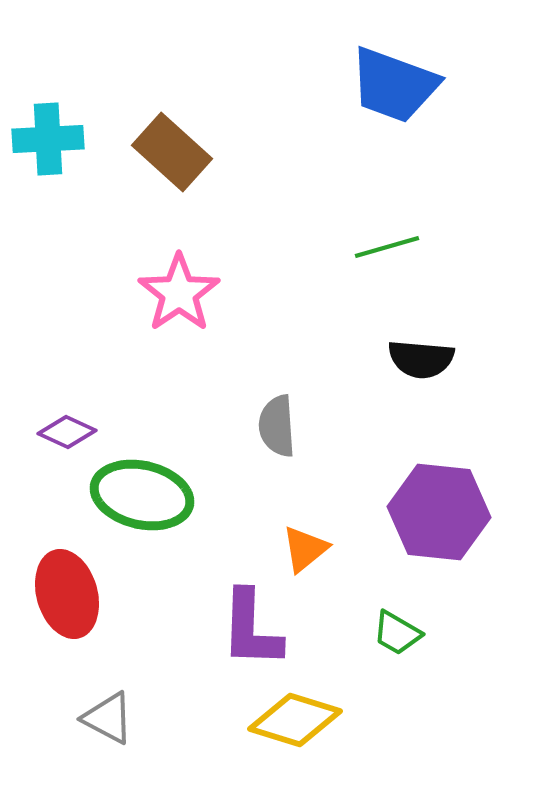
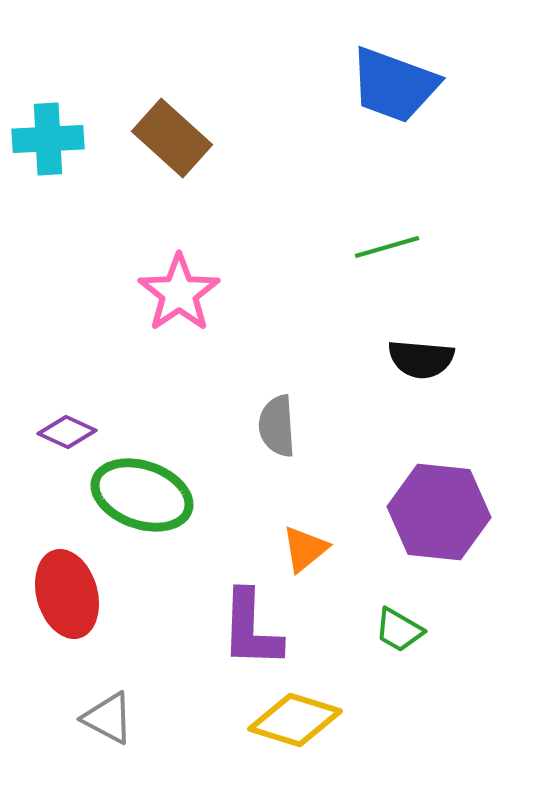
brown rectangle: moved 14 px up
green ellipse: rotated 6 degrees clockwise
green trapezoid: moved 2 px right, 3 px up
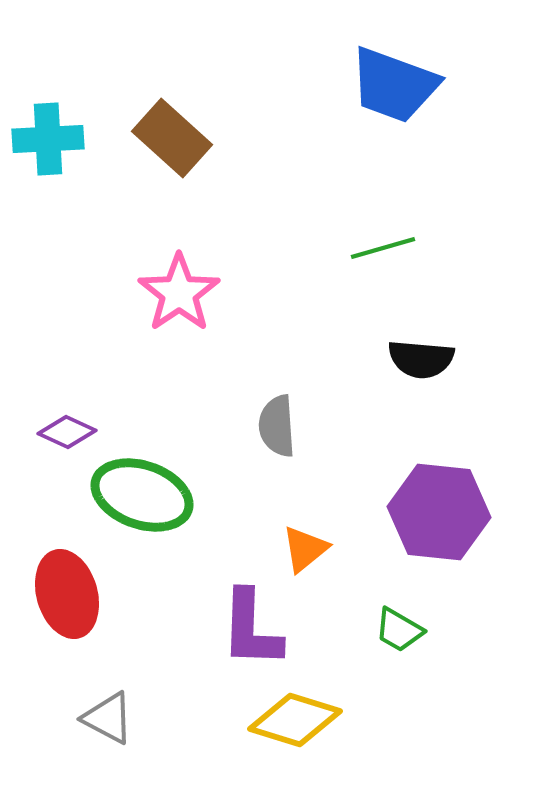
green line: moved 4 px left, 1 px down
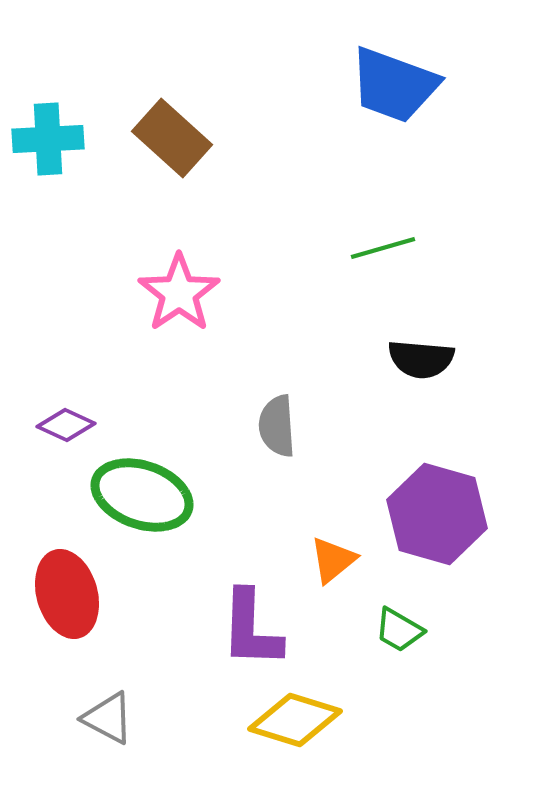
purple diamond: moved 1 px left, 7 px up
purple hexagon: moved 2 px left, 2 px down; rotated 10 degrees clockwise
orange triangle: moved 28 px right, 11 px down
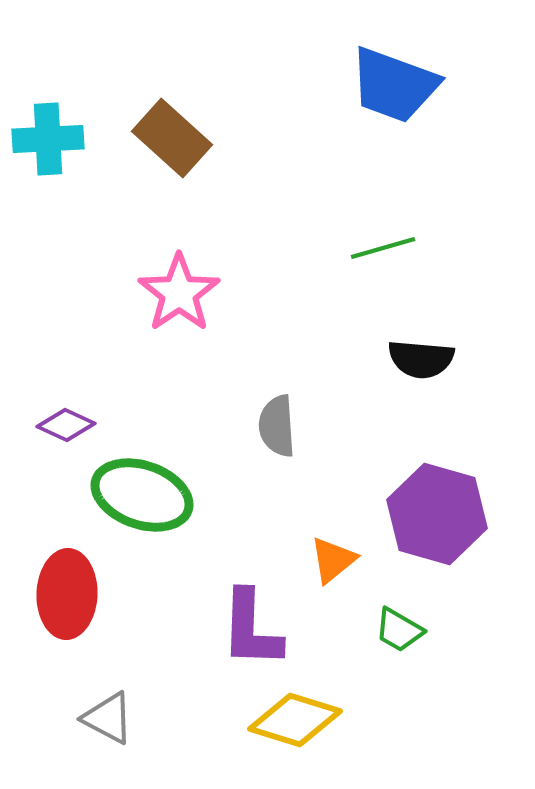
red ellipse: rotated 18 degrees clockwise
